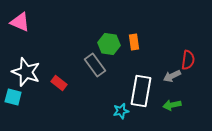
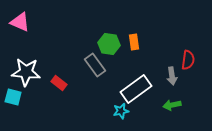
white star: rotated 16 degrees counterclockwise
gray arrow: rotated 72 degrees counterclockwise
white rectangle: moved 5 px left, 2 px up; rotated 44 degrees clockwise
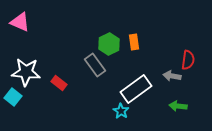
green hexagon: rotated 25 degrees clockwise
gray arrow: rotated 108 degrees clockwise
cyan square: rotated 24 degrees clockwise
green arrow: moved 6 px right, 1 px down; rotated 18 degrees clockwise
cyan star: rotated 28 degrees counterclockwise
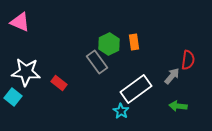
gray rectangle: moved 2 px right, 3 px up
gray arrow: rotated 120 degrees clockwise
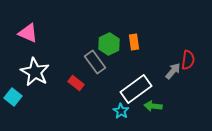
pink triangle: moved 8 px right, 11 px down
gray rectangle: moved 2 px left
white star: moved 9 px right; rotated 24 degrees clockwise
gray arrow: moved 1 px right, 5 px up
red rectangle: moved 17 px right
green arrow: moved 25 px left
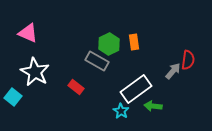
gray rectangle: moved 2 px right, 1 px up; rotated 25 degrees counterclockwise
red rectangle: moved 4 px down
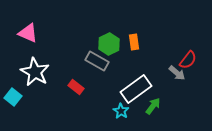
red semicircle: rotated 30 degrees clockwise
gray arrow: moved 4 px right, 2 px down; rotated 90 degrees clockwise
green arrow: rotated 120 degrees clockwise
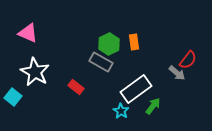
gray rectangle: moved 4 px right, 1 px down
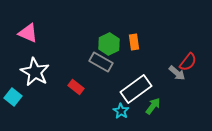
red semicircle: moved 2 px down
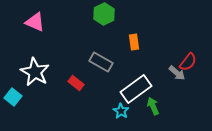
pink triangle: moved 7 px right, 11 px up
green hexagon: moved 5 px left, 30 px up
red rectangle: moved 4 px up
green arrow: rotated 60 degrees counterclockwise
